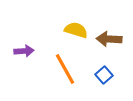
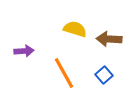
yellow semicircle: moved 1 px left, 1 px up
orange line: moved 1 px left, 4 px down
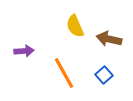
yellow semicircle: moved 3 px up; rotated 130 degrees counterclockwise
brown arrow: rotated 10 degrees clockwise
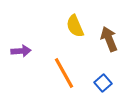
brown arrow: rotated 55 degrees clockwise
purple arrow: moved 3 px left
blue square: moved 1 px left, 8 px down
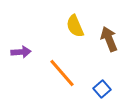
purple arrow: moved 1 px down
orange line: moved 2 px left; rotated 12 degrees counterclockwise
blue square: moved 1 px left, 6 px down
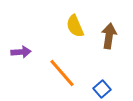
brown arrow: moved 3 px up; rotated 30 degrees clockwise
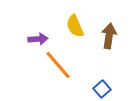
purple arrow: moved 17 px right, 13 px up
orange line: moved 4 px left, 8 px up
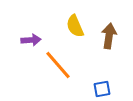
purple arrow: moved 7 px left, 1 px down
blue square: rotated 30 degrees clockwise
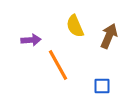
brown arrow: rotated 15 degrees clockwise
orange line: rotated 12 degrees clockwise
blue square: moved 3 px up; rotated 12 degrees clockwise
